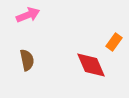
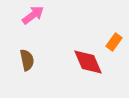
pink arrow: moved 5 px right; rotated 15 degrees counterclockwise
red diamond: moved 3 px left, 3 px up
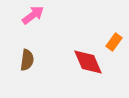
brown semicircle: rotated 20 degrees clockwise
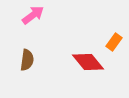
red diamond: rotated 16 degrees counterclockwise
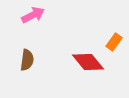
pink arrow: rotated 10 degrees clockwise
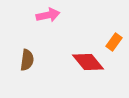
pink arrow: moved 15 px right; rotated 15 degrees clockwise
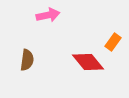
orange rectangle: moved 1 px left
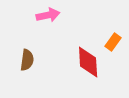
red diamond: rotated 36 degrees clockwise
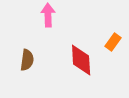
pink arrow: rotated 80 degrees counterclockwise
red diamond: moved 7 px left, 2 px up
